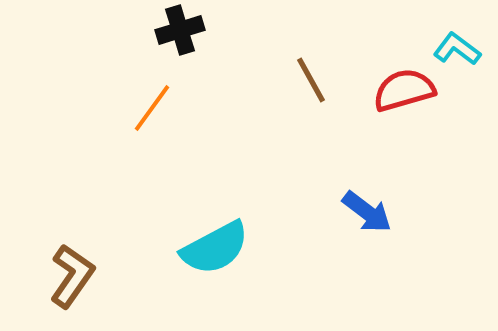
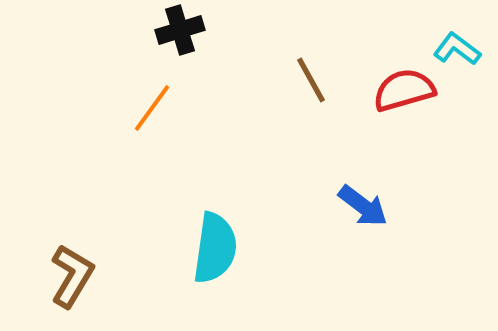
blue arrow: moved 4 px left, 6 px up
cyan semicircle: rotated 54 degrees counterclockwise
brown L-shape: rotated 4 degrees counterclockwise
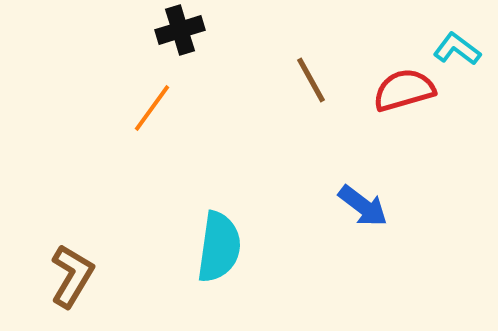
cyan semicircle: moved 4 px right, 1 px up
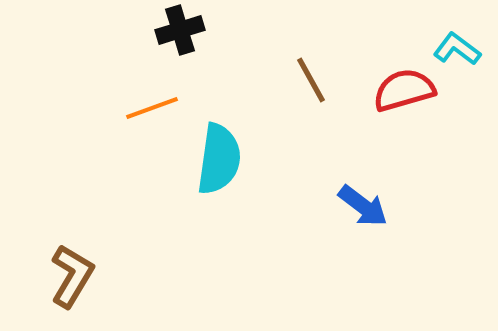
orange line: rotated 34 degrees clockwise
cyan semicircle: moved 88 px up
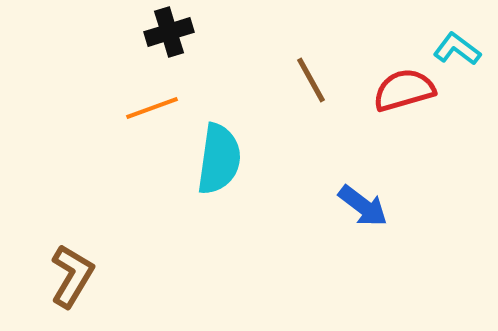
black cross: moved 11 px left, 2 px down
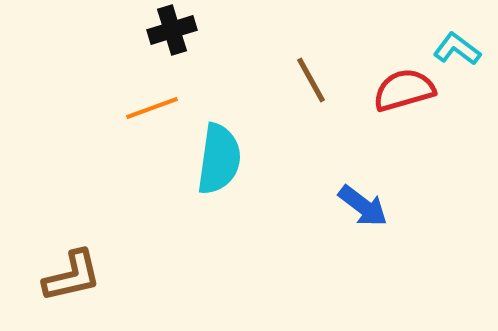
black cross: moved 3 px right, 2 px up
brown L-shape: rotated 46 degrees clockwise
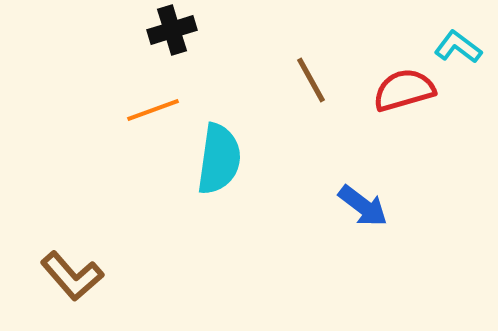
cyan L-shape: moved 1 px right, 2 px up
orange line: moved 1 px right, 2 px down
brown L-shape: rotated 62 degrees clockwise
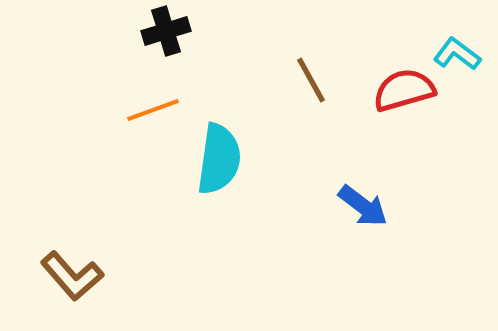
black cross: moved 6 px left, 1 px down
cyan L-shape: moved 1 px left, 7 px down
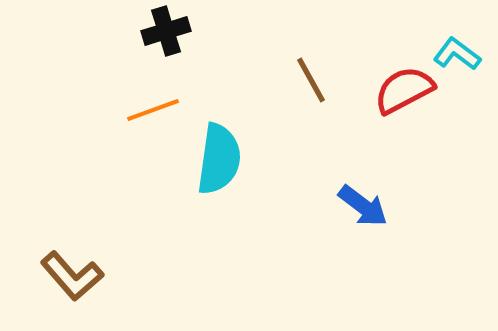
red semicircle: rotated 12 degrees counterclockwise
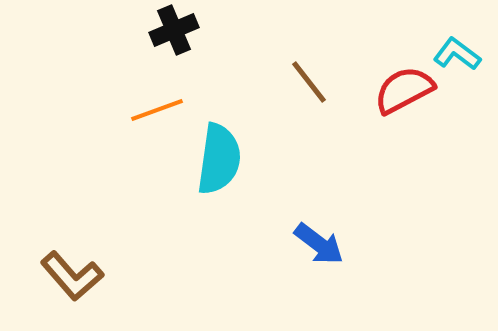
black cross: moved 8 px right, 1 px up; rotated 6 degrees counterclockwise
brown line: moved 2 px left, 2 px down; rotated 9 degrees counterclockwise
orange line: moved 4 px right
blue arrow: moved 44 px left, 38 px down
